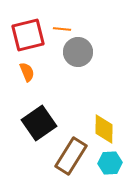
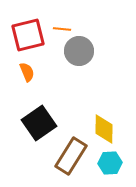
gray circle: moved 1 px right, 1 px up
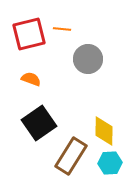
red square: moved 1 px right, 1 px up
gray circle: moved 9 px right, 8 px down
orange semicircle: moved 4 px right, 7 px down; rotated 48 degrees counterclockwise
yellow diamond: moved 2 px down
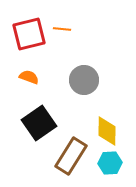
gray circle: moved 4 px left, 21 px down
orange semicircle: moved 2 px left, 2 px up
yellow diamond: moved 3 px right
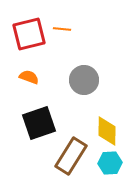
black square: rotated 16 degrees clockwise
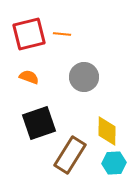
orange line: moved 5 px down
gray circle: moved 3 px up
brown rectangle: moved 1 px left, 1 px up
cyan hexagon: moved 4 px right
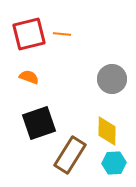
gray circle: moved 28 px right, 2 px down
